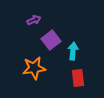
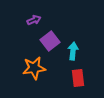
purple square: moved 1 px left, 1 px down
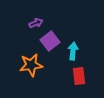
purple arrow: moved 2 px right, 3 px down
orange star: moved 3 px left, 3 px up
red rectangle: moved 1 px right, 2 px up
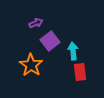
cyan arrow: rotated 12 degrees counterclockwise
orange star: rotated 30 degrees counterclockwise
red rectangle: moved 1 px right, 4 px up
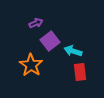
cyan arrow: rotated 66 degrees counterclockwise
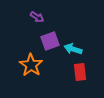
purple arrow: moved 1 px right, 6 px up; rotated 56 degrees clockwise
purple square: rotated 18 degrees clockwise
cyan arrow: moved 2 px up
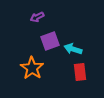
purple arrow: rotated 120 degrees clockwise
orange star: moved 1 px right, 3 px down
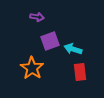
purple arrow: rotated 144 degrees counterclockwise
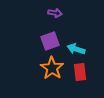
purple arrow: moved 18 px right, 4 px up
cyan arrow: moved 3 px right
orange star: moved 20 px right
